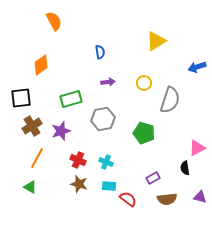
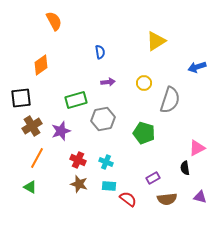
green rectangle: moved 5 px right, 1 px down
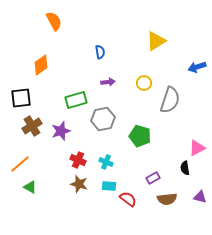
green pentagon: moved 4 px left, 3 px down
orange line: moved 17 px left, 6 px down; rotated 20 degrees clockwise
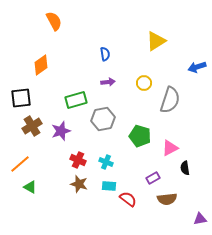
blue semicircle: moved 5 px right, 2 px down
pink triangle: moved 27 px left
purple triangle: moved 22 px down; rotated 24 degrees counterclockwise
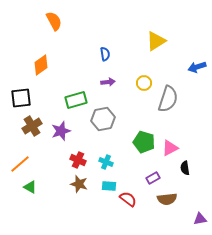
gray semicircle: moved 2 px left, 1 px up
green pentagon: moved 4 px right, 6 px down
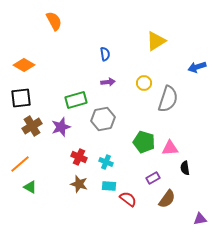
orange diamond: moved 17 px left; rotated 65 degrees clockwise
purple star: moved 4 px up
pink triangle: rotated 24 degrees clockwise
red cross: moved 1 px right, 3 px up
brown semicircle: rotated 48 degrees counterclockwise
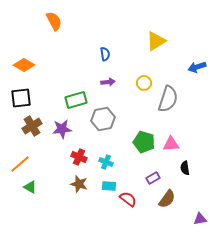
purple star: moved 1 px right, 2 px down; rotated 12 degrees clockwise
pink triangle: moved 1 px right, 4 px up
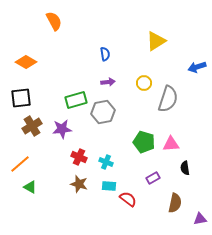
orange diamond: moved 2 px right, 3 px up
gray hexagon: moved 7 px up
brown semicircle: moved 8 px right, 4 px down; rotated 24 degrees counterclockwise
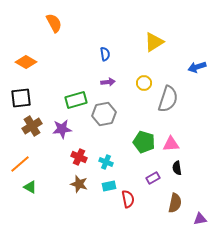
orange semicircle: moved 2 px down
yellow triangle: moved 2 px left, 1 px down
gray hexagon: moved 1 px right, 2 px down
black semicircle: moved 8 px left
cyan rectangle: rotated 16 degrees counterclockwise
red semicircle: rotated 42 degrees clockwise
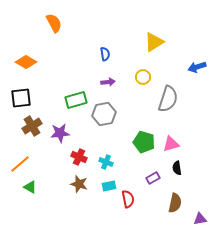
yellow circle: moved 1 px left, 6 px up
purple star: moved 2 px left, 4 px down
pink triangle: rotated 12 degrees counterclockwise
